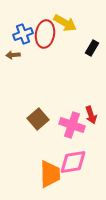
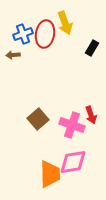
yellow arrow: rotated 40 degrees clockwise
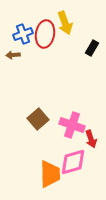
red arrow: moved 24 px down
pink diamond: rotated 8 degrees counterclockwise
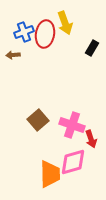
blue cross: moved 1 px right, 2 px up
brown square: moved 1 px down
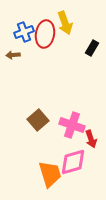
orange trapezoid: rotated 16 degrees counterclockwise
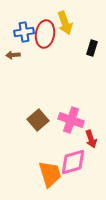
blue cross: rotated 12 degrees clockwise
black rectangle: rotated 14 degrees counterclockwise
pink cross: moved 1 px left, 5 px up
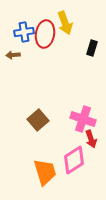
pink cross: moved 12 px right, 1 px up
pink diamond: moved 1 px right, 2 px up; rotated 16 degrees counterclockwise
orange trapezoid: moved 5 px left, 2 px up
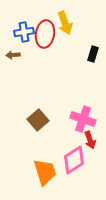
black rectangle: moved 1 px right, 6 px down
red arrow: moved 1 px left, 1 px down
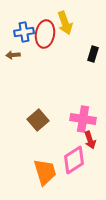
pink cross: rotated 10 degrees counterclockwise
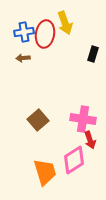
brown arrow: moved 10 px right, 3 px down
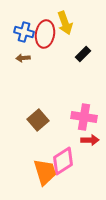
blue cross: rotated 24 degrees clockwise
black rectangle: moved 10 px left; rotated 28 degrees clockwise
pink cross: moved 1 px right, 2 px up
red arrow: rotated 72 degrees counterclockwise
pink diamond: moved 11 px left, 1 px down
